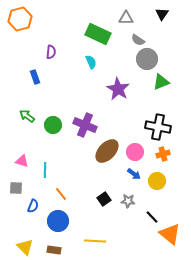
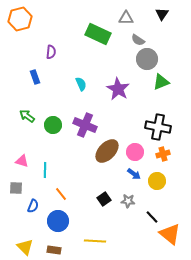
cyan semicircle: moved 10 px left, 22 px down
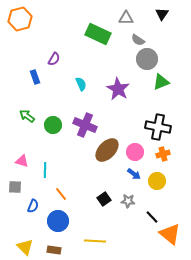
purple semicircle: moved 3 px right, 7 px down; rotated 24 degrees clockwise
brown ellipse: moved 1 px up
gray square: moved 1 px left, 1 px up
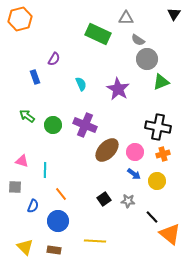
black triangle: moved 12 px right
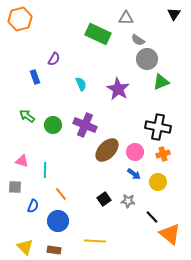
yellow circle: moved 1 px right, 1 px down
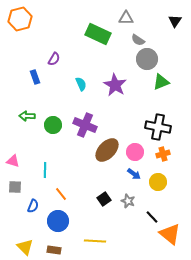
black triangle: moved 1 px right, 7 px down
purple star: moved 3 px left, 4 px up
green arrow: rotated 35 degrees counterclockwise
pink triangle: moved 9 px left
gray star: rotated 16 degrees clockwise
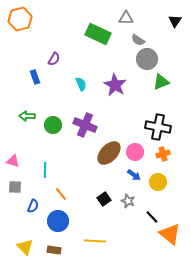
brown ellipse: moved 2 px right, 3 px down
blue arrow: moved 1 px down
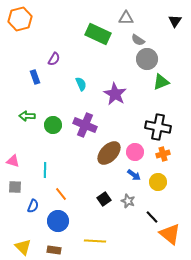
purple star: moved 9 px down
yellow triangle: moved 2 px left
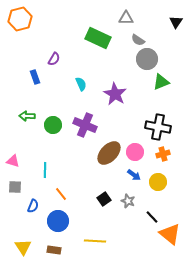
black triangle: moved 1 px right, 1 px down
green rectangle: moved 4 px down
yellow triangle: rotated 12 degrees clockwise
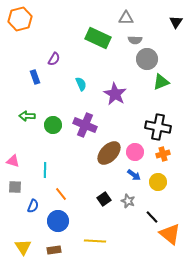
gray semicircle: moved 3 px left; rotated 32 degrees counterclockwise
brown rectangle: rotated 16 degrees counterclockwise
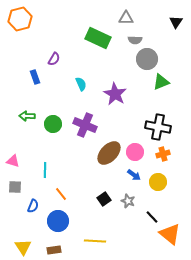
green circle: moved 1 px up
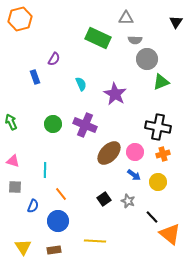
green arrow: moved 16 px left, 6 px down; rotated 63 degrees clockwise
